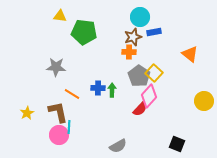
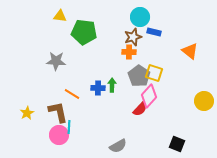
blue rectangle: rotated 24 degrees clockwise
orange triangle: moved 3 px up
gray star: moved 6 px up
yellow square: rotated 24 degrees counterclockwise
green arrow: moved 5 px up
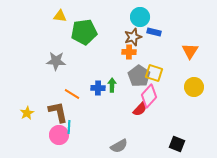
green pentagon: rotated 15 degrees counterclockwise
orange triangle: rotated 24 degrees clockwise
yellow circle: moved 10 px left, 14 px up
gray semicircle: moved 1 px right
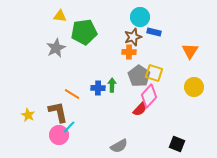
gray star: moved 13 px up; rotated 30 degrees counterclockwise
yellow star: moved 1 px right, 2 px down; rotated 16 degrees counterclockwise
cyan line: rotated 40 degrees clockwise
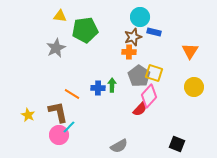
green pentagon: moved 1 px right, 2 px up
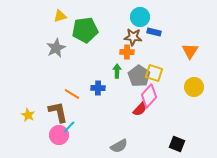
yellow triangle: rotated 24 degrees counterclockwise
brown star: rotated 24 degrees clockwise
orange cross: moved 2 px left
green arrow: moved 5 px right, 14 px up
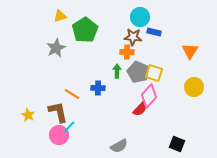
green pentagon: rotated 25 degrees counterclockwise
gray pentagon: moved 1 px left, 4 px up; rotated 10 degrees counterclockwise
